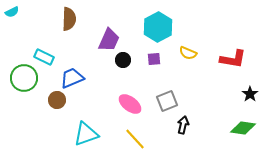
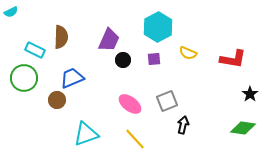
cyan semicircle: moved 1 px left
brown semicircle: moved 8 px left, 18 px down
cyan rectangle: moved 9 px left, 7 px up
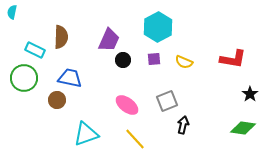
cyan semicircle: moved 1 px right; rotated 128 degrees clockwise
yellow semicircle: moved 4 px left, 9 px down
blue trapezoid: moved 2 px left; rotated 35 degrees clockwise
pink ellipse: moved 3 px left, 1 px down
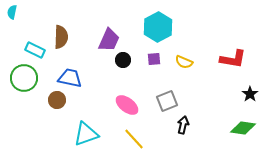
yellow line: moved 1 px left
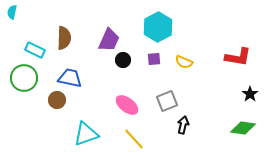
brown semicircle: moved 3 px right, 1 px down
red L-shape: moved 5 px right, 2 px up
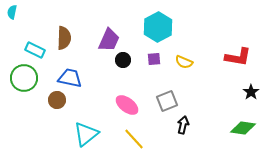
black star: moved 1 px right, 2 px up
cyan triangle: rotated 20 degrees counterclockwise
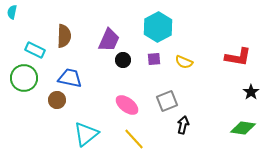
brown semicircle: moved 2 px up
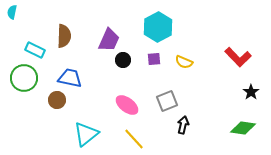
red L-shape: rotated 36 degrees clockwise
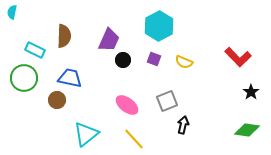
cyan hexagon: moved 1 px right, 1 px up
purple square: rotated 24 degrees clockwise
green diamond: moved 4 px right, 2 px down
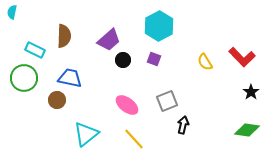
purple trapezoid: rotated 25 degrees clockwise
red L-shape: moved 4 px right
yellow semicircle: moved 21 px right; rotated 36 degrees clockwise
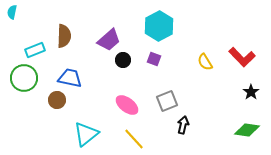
cyan rectangle: rotated 48 degrees counterclockwise
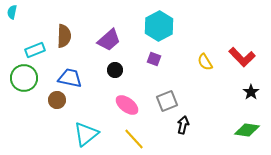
black circle: moved 8 px left, 10 px down
